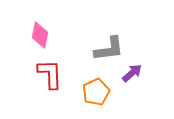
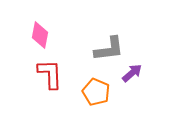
orange pentagon: rotated 24 degrees counterclockwise
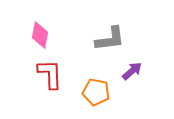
gray L-shape: moved 1 px right, 10 px up
purple arrow: moved 2 px up
orange pentagon: rotated 12 degrees counterclockwise
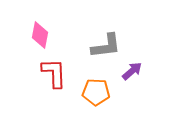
gray L-shape: moved 4 px left, 7 px down
red L-shape: moved 4 px right, 1 px up
orange pentagon: rotated 8 degrees counterclockwise
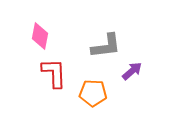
pink diamond: moved 1 px down
orange pentagon: moved 3 px left, 1 px down
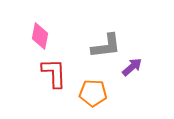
purple arrow: moved 4 px up
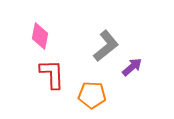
gray L-shape: rotated 32 degrees counterclockwise
red L-shape: moved 2 px left, 1 px down
orange pentagon: moved 1 px left, 2 px down
